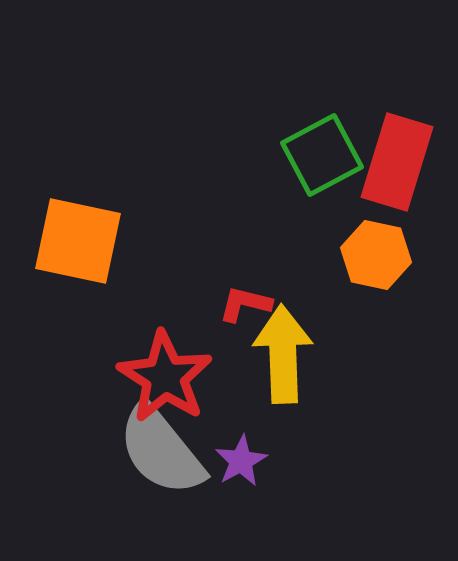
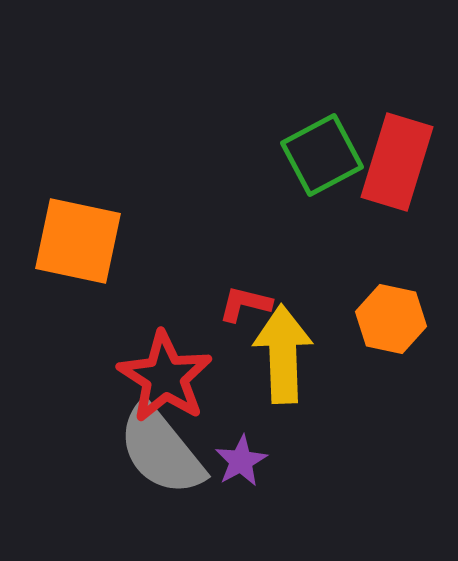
orange hexagon: moved 15 px right, 64 px down
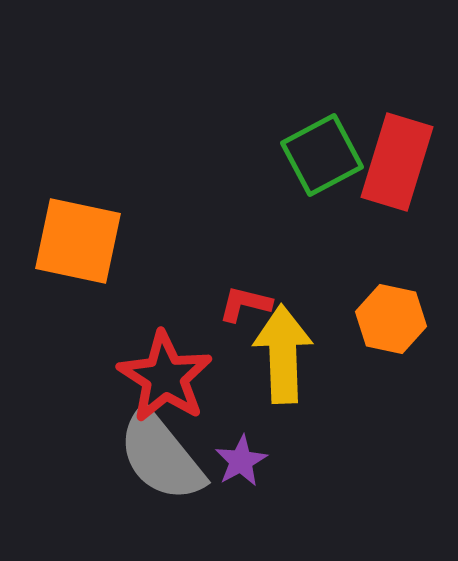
gray semicircle: moved 6 px down
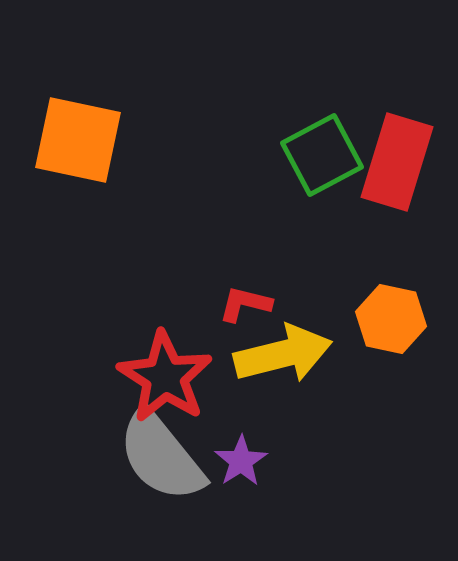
orange square: moved 101 px up
yellow arrow: rotated 78 degrees clockwise
purple star: rotated 4 degrees counterclockwise
